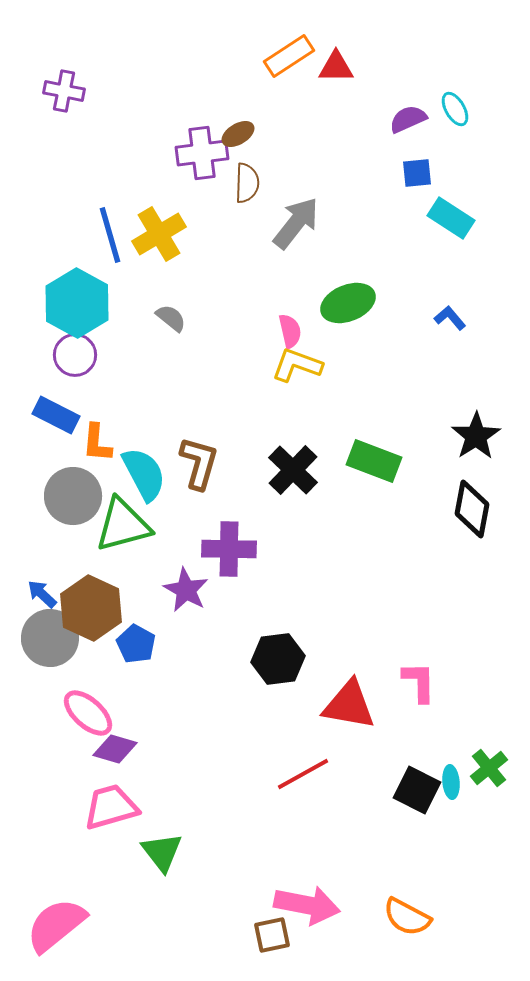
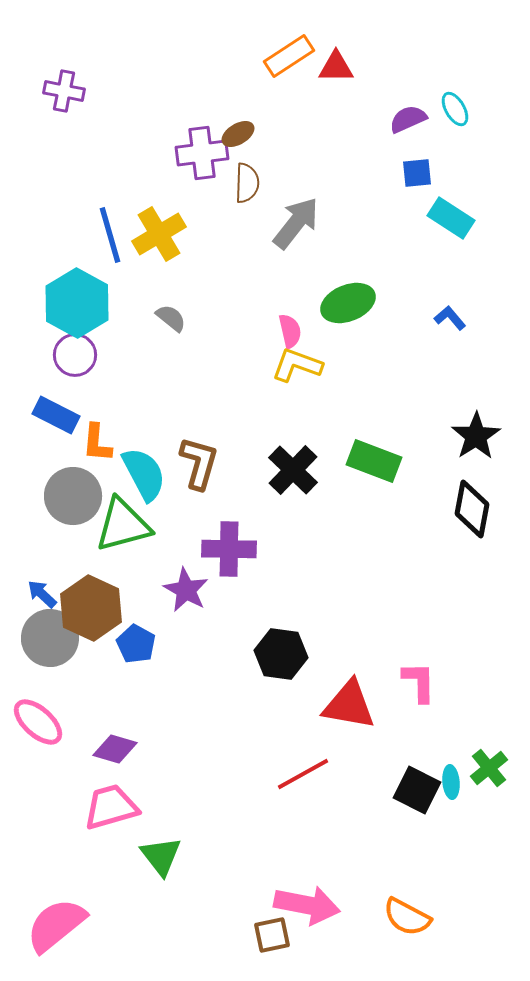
black hexagon at (278, 659): moved 3 px right, 5 px up; rotated 15 degrees clockwise
pink ellipse at (88, 713): moved 50 px left, 9 px down
green triangle at (162, 852): moved 1 px left, 4 px down
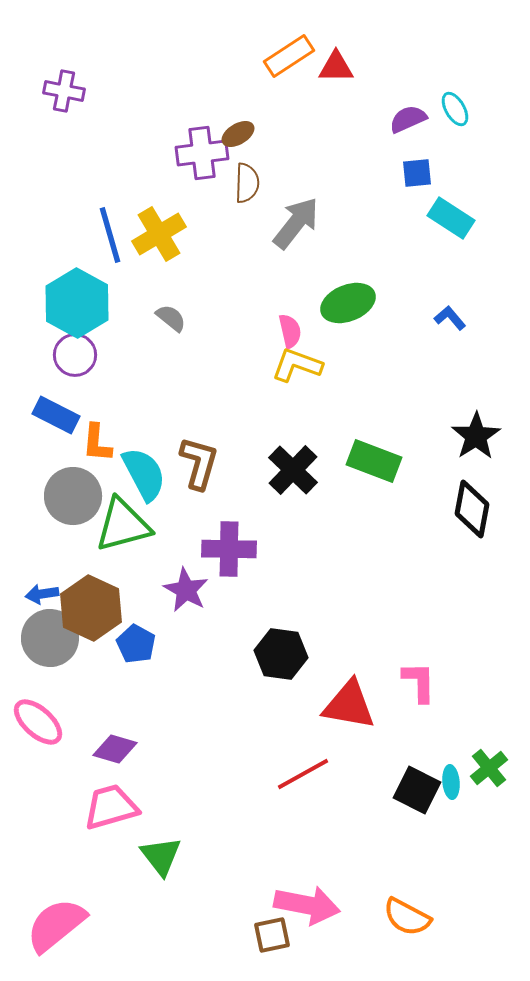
blue arrow at (42, 594): rotated 52 degrees counterclockwise
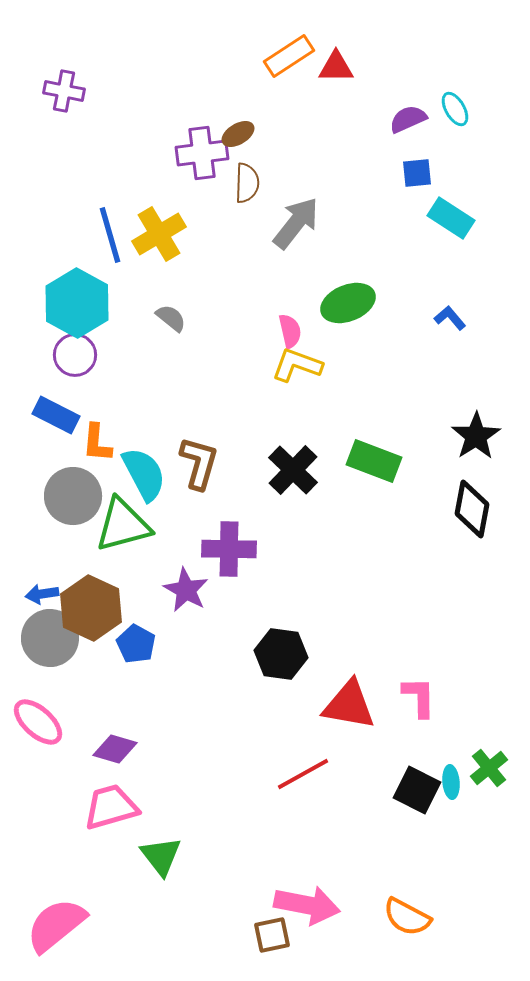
pink L-shape at (419, 682): moved 15 px down
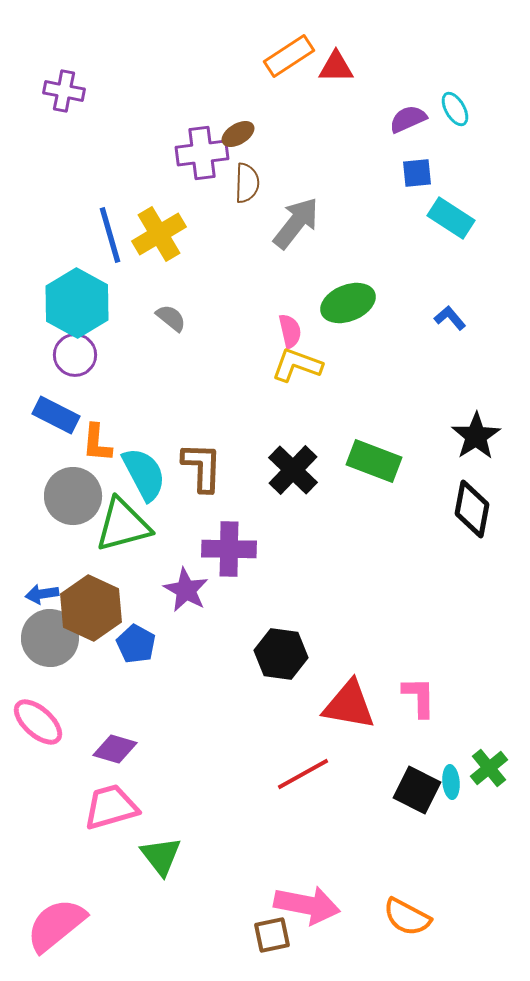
brown L-shape at (199, 463): moved 3 px right, 4 px down; rotated 14 degrees counterclockwise
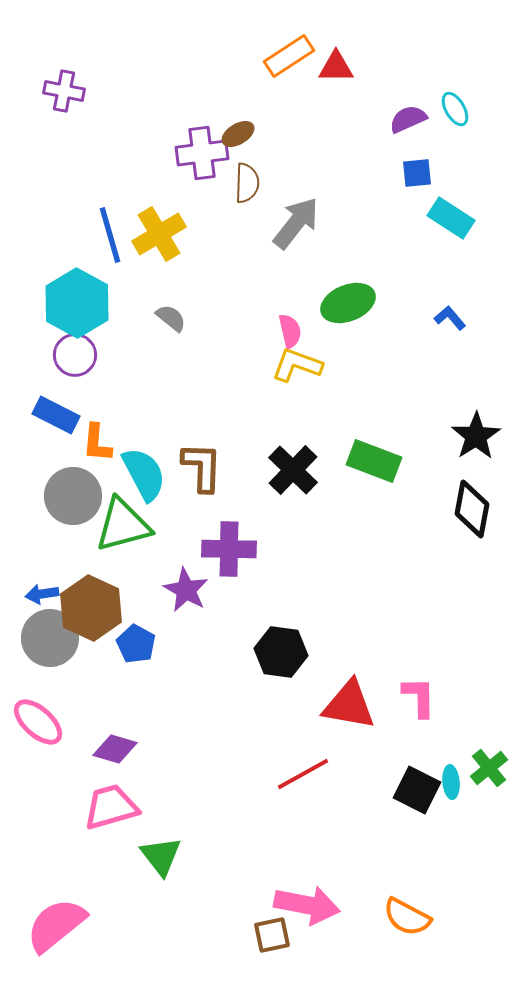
black hexagon at (281, 654): moved 2 px up
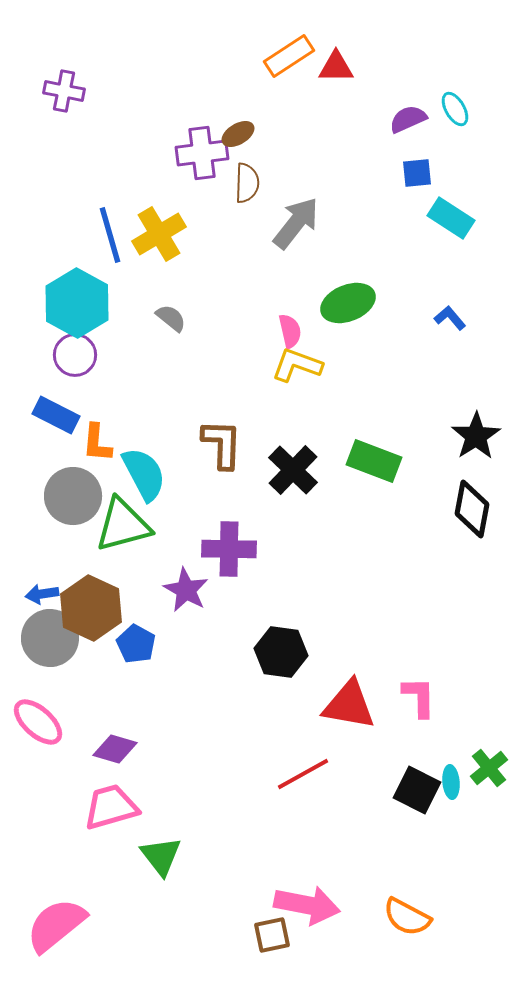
brown L-shape at (202, 467): moved 20 px right, 23 px up
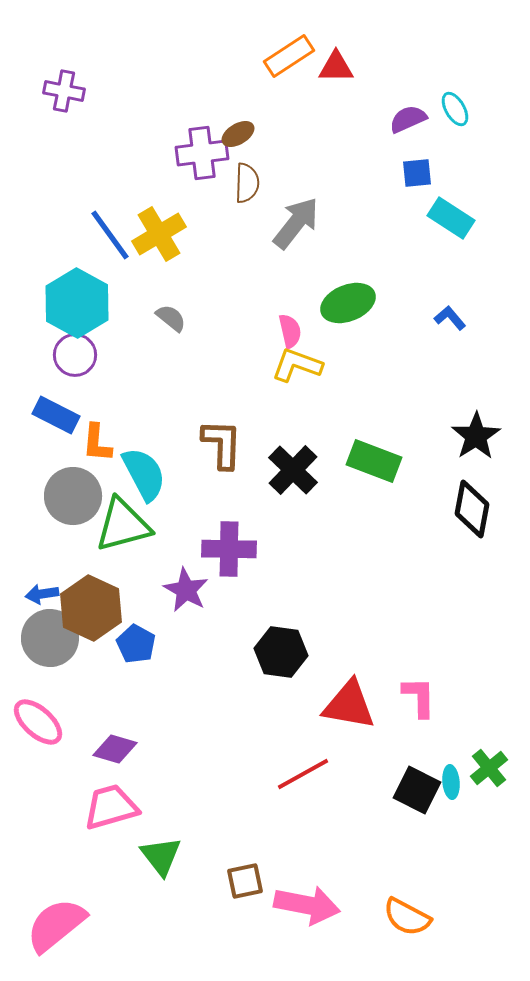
blue line at (110, 235): rotated 20 degrees counterclockwise
brown square at (272, 935): moved 27 px left, 54 px up
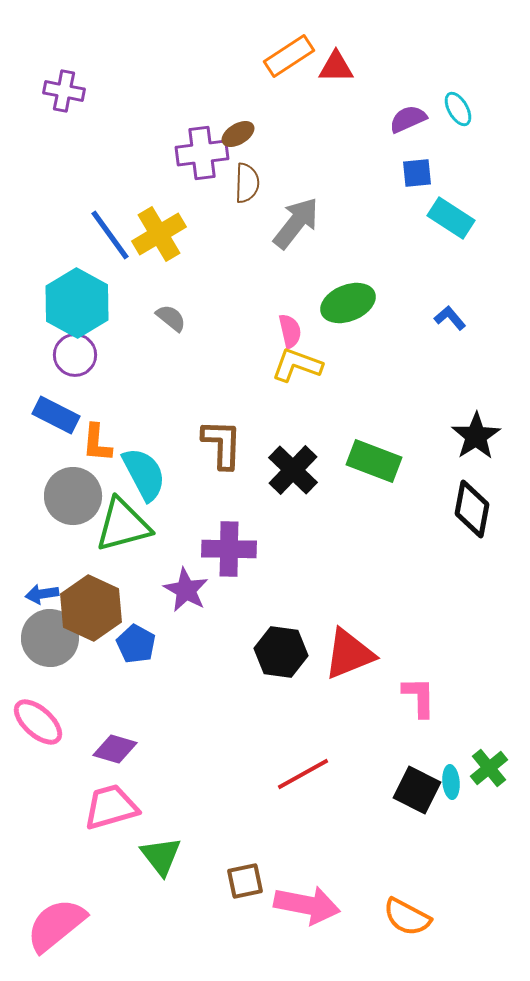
cyan ellipse at (455, 109): moved 3 px right
red triangle at (349, 705): moved 51 px up; rotated 32 degrees counterclockwise
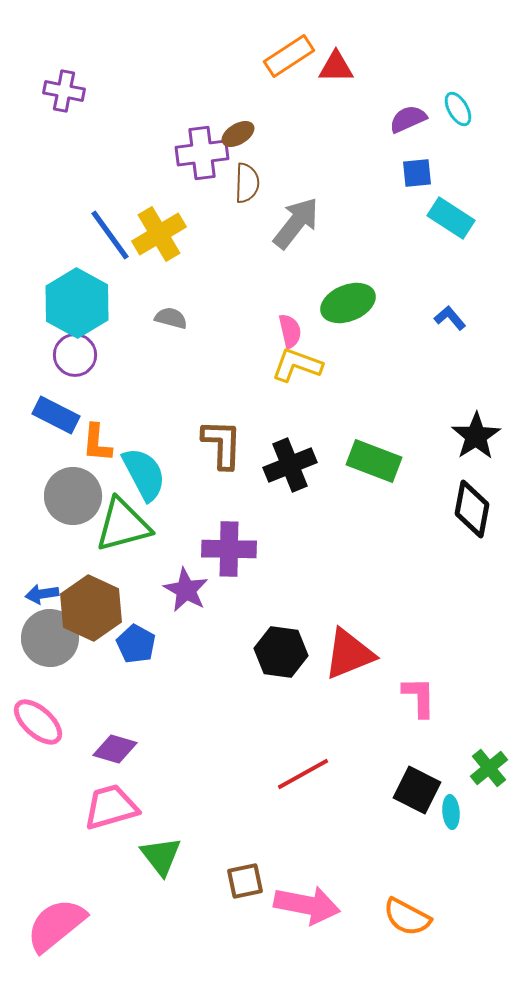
gray semicircle at (171, 318): rotated 24 degrees counterclockwise
black cross at (293, 470): moved 3 px left, 5 px up; rotated 24 degrees clockwise
cyan ellipse at (451, 782): moved 30 px down
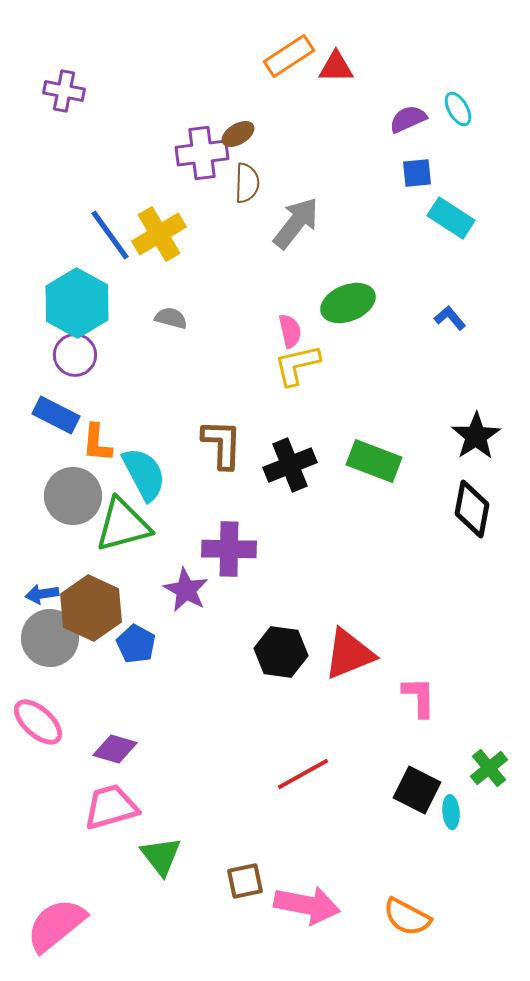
yellow L-shape at (297, 365): rotated 33 degrees counterclockwise
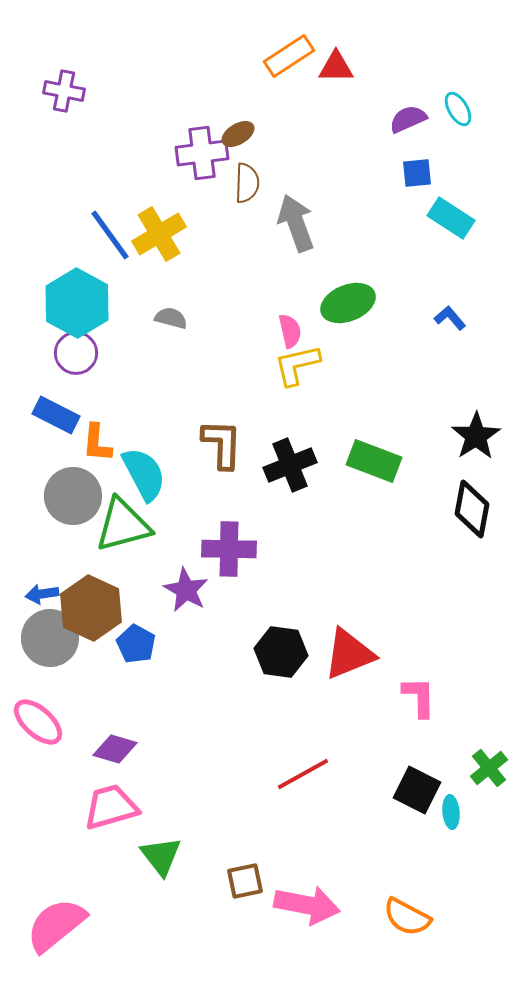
gray arrow at (296, 223): rotated 58 degrees counterclockwise
purple circle at (75, 355): moved 1 px right, 2 px up
